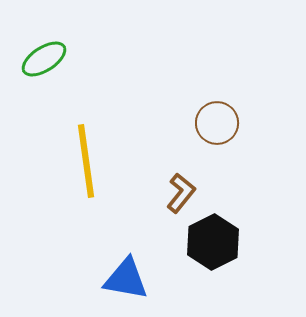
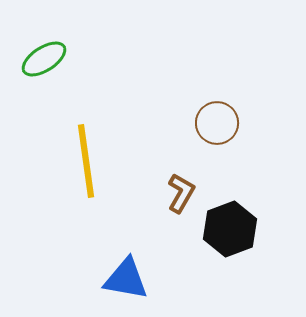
brown L-shape: rotated 9 degrees counterclockwise
black hexagon: moved 17 px right, 13 px up; rotated 6 degrees clockwise
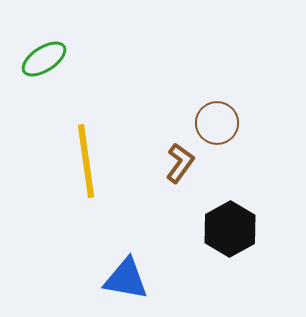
brown L-shape: moved 1 px left, 30 px up; rotated 6 degrees clockwise
black hexagon: rotated 8 degrees counterclockwise
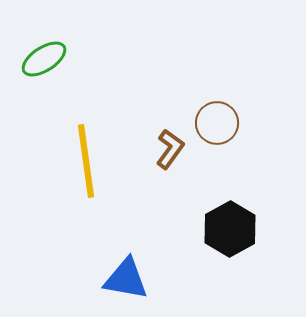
brown L-shape: moved 10 px left, 14 px up
